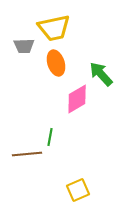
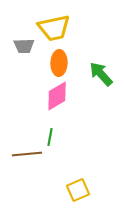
orange ellipse: moved 3 px right; rotated 20 degrees clockwise
pink diamond: moved 20 px left, 3 px up
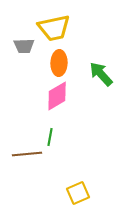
yellow square: moved 3 px down
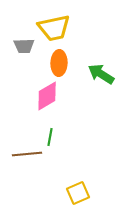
green arrow: rotated 16 degrees counterclockwise
pink diamond: moved 10 px left
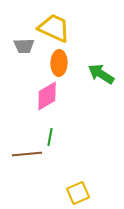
yellow trapezoid: rotated 144 degrees counterclockwise
